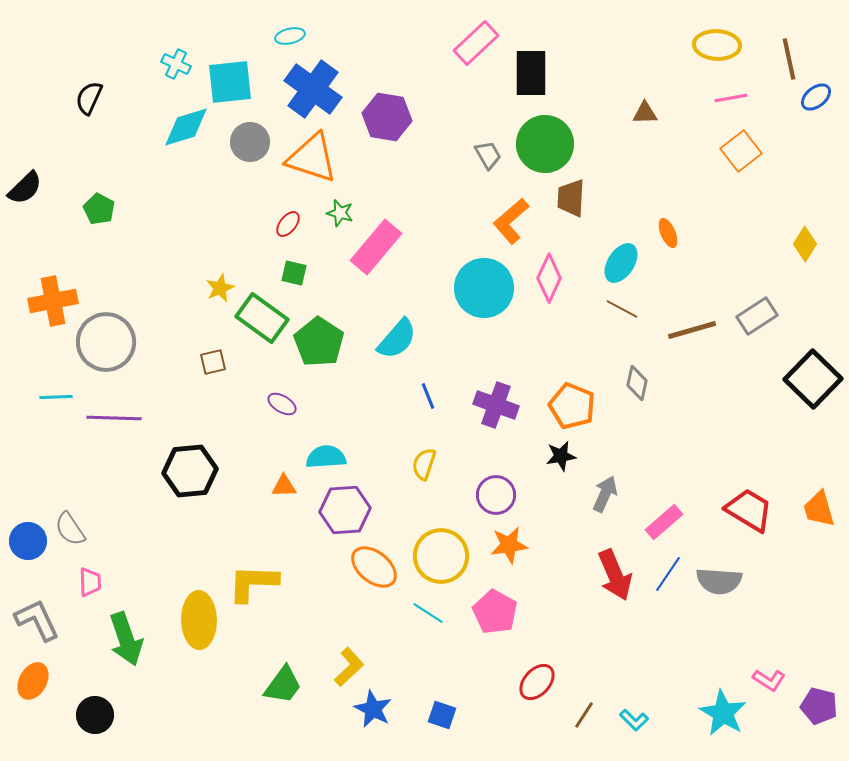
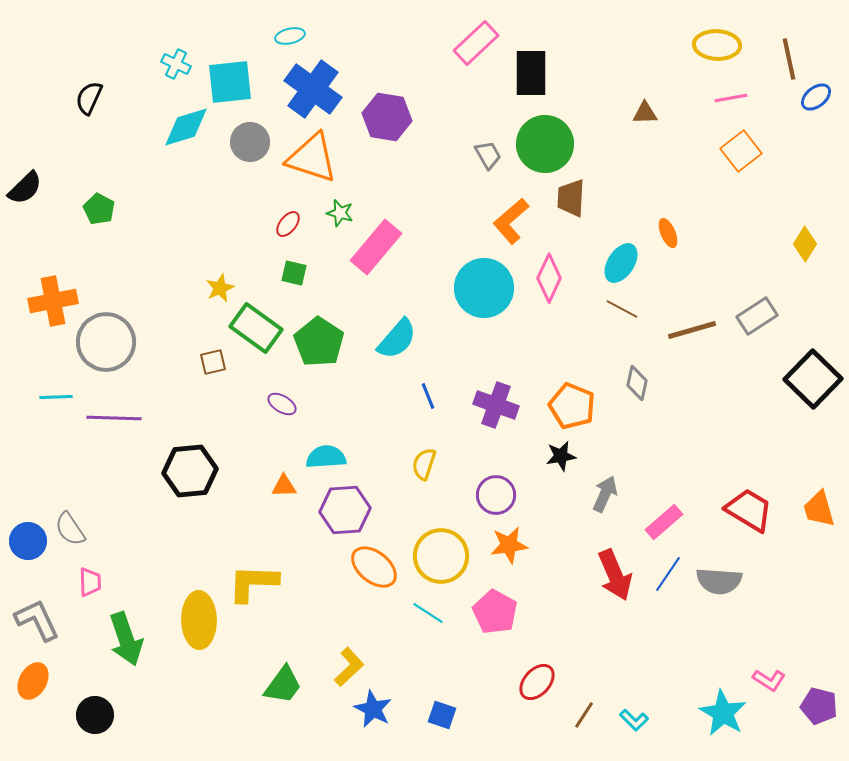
green rectangle at (262, 318): moved 6 px left, 10 px down
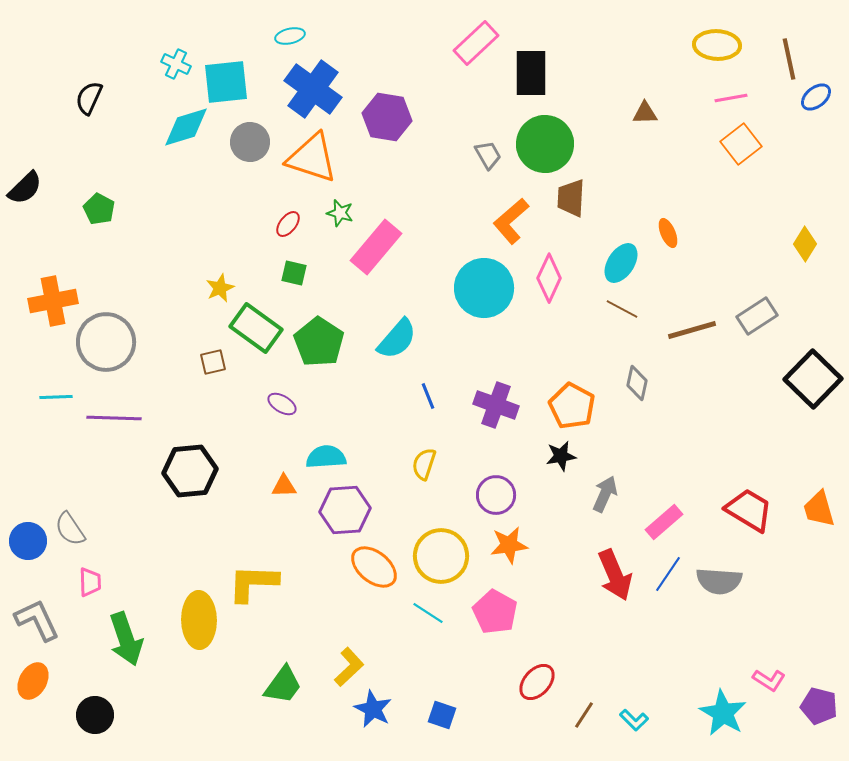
cyan square at (230, 82): moved 4 px left
orange square at (741, 151): moved 7 px up
orange pentagon at (572, 406): rotated 6 degrees clockwise
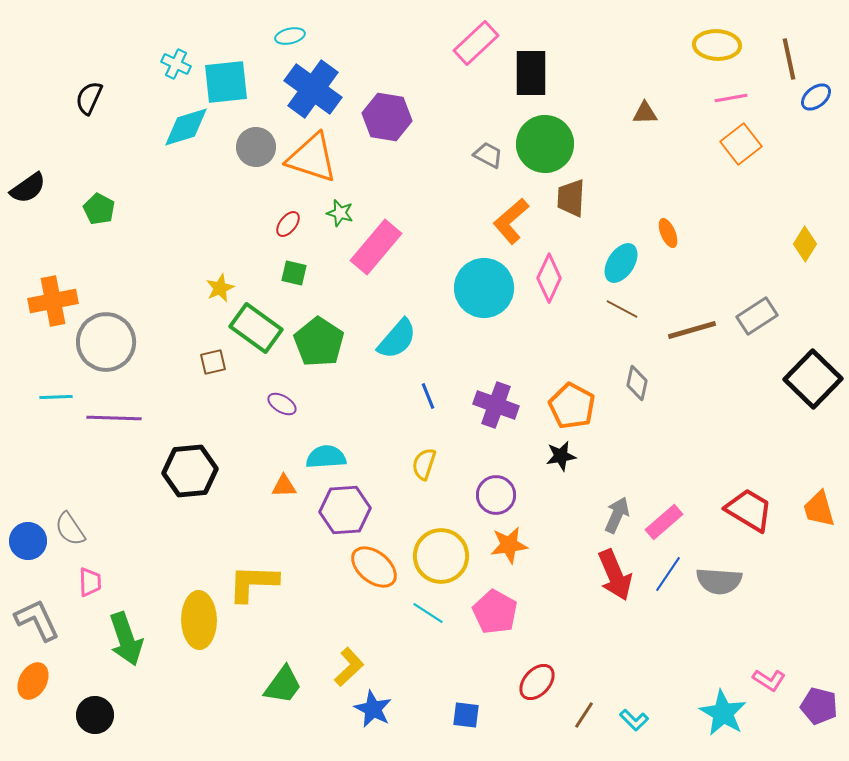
gray circle at (250, 142): moved 6 px right, 5 px down
gray trapezoid at (488, 155): rotated 32 degrees counterclockwise
black semicircle at (25, 188): moved 3 px right; rotated 9 degrees clockwise
gray arrow at (605, 494): moved 12 px right, 21 px down
blue square at (442, 715): moved 24 px right; rotated 12 degrees counterclockwise
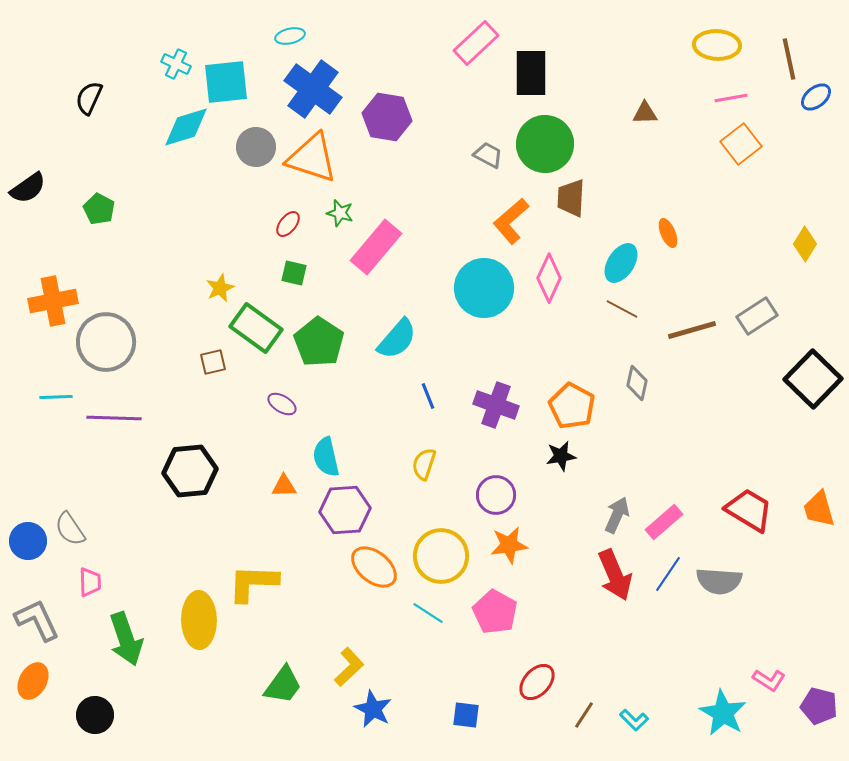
cyan semicircle at (326, 457): rotated 99 degrees counterclockwise
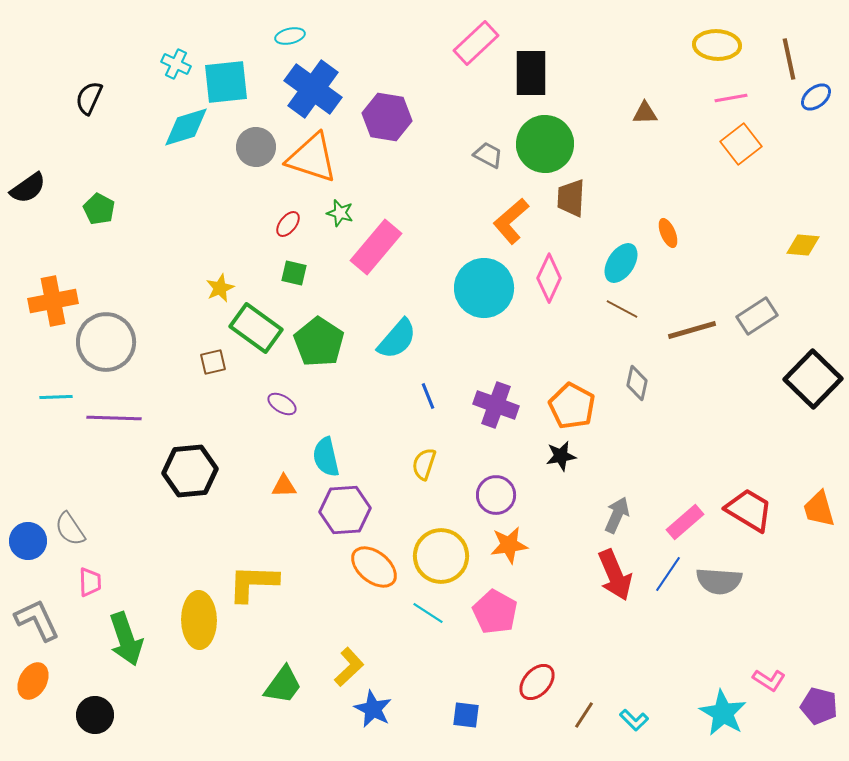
yellow diamond at (805, 244): moved 2 px left, 1 px down; rotated 64 degrees clockwise
pink rectangle at (664, 522): moved 21 px right
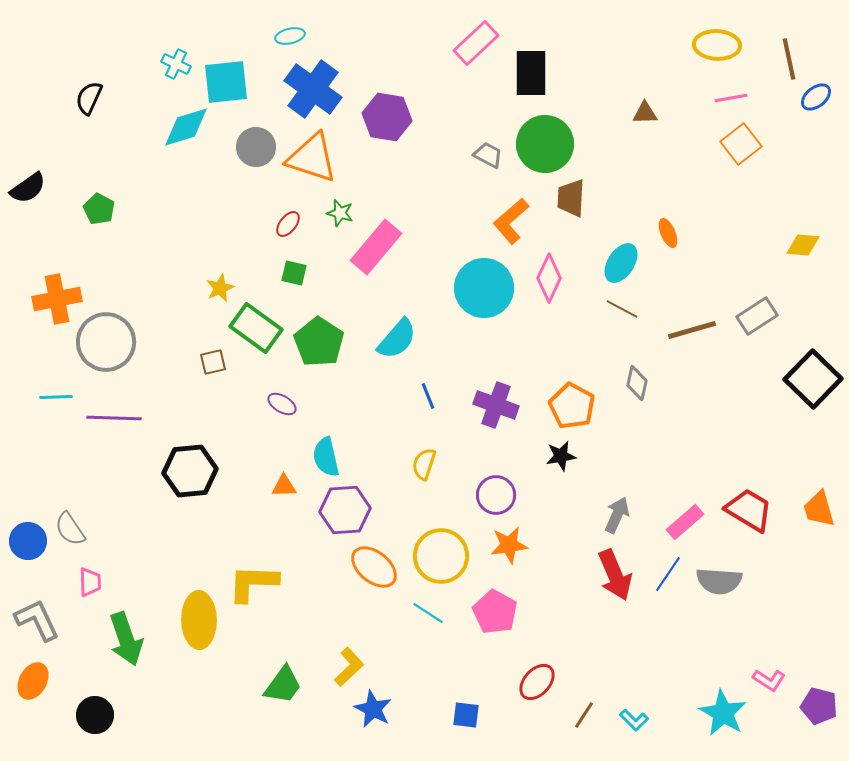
orange cross at (53, 301): moved 4 px right, 2 px up
